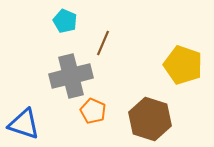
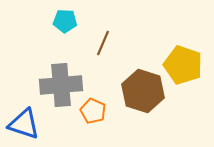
cyan pentagon: rotated 20 degrees counterclockwise
gray cross: moved 10 px left, 9 px down; rotated 9 degrees clockwise
brown hexagon: moved 7 px left, 28 px up
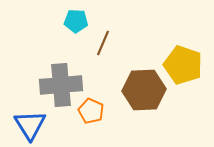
cyan pentagon: moved 11 px right
brown hexagon: moved 1 px right, 1 px up; rotated 21 degrees counterclockwise
orange pentagon: moved 2 px left
blue triangle: moved 6 px right, 1 px down; rotated 40 degrees clockwise
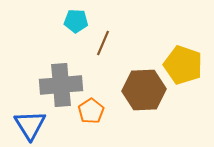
orange pentagon: rotated 15 degrees clockwise
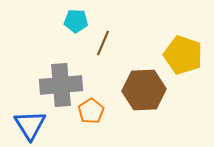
yellow pentagon: moved 10 px up
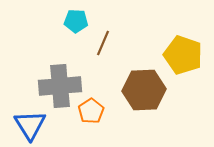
gray cross: moved 1 px left, 1 px down
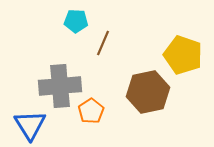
brown hexagon: moved 4 px right, 2 px down; rotated 9 degrees counterclockwise
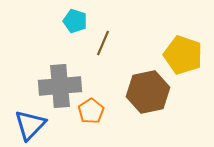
cyan pentagon: moved 1 px left; rotated 15 degrees clockwise
blue triangle: rotated 16 degrees clockwise
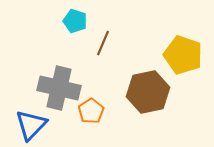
gray cross: moved 1 px left, 2 px down; rotated 18 degrees clockwise
blue triangle: moved 1 px right
